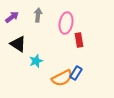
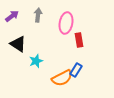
purple arrow: moved 1 px up
blue rectangle: moved 3 px up
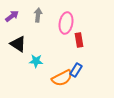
cyan star: rotated 24 degrees clockwise
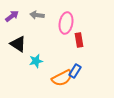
gray arrow: moved 1 px left; rotated 88 degrees counterclockwise
cyan star: rotated 16 degrees counterclockwise
blue rectangle: moved 1 px left, 1 px down
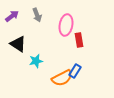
gray arrow: rotated 120 degrees counterclockwise
pink ellipse: moved 2 px down
